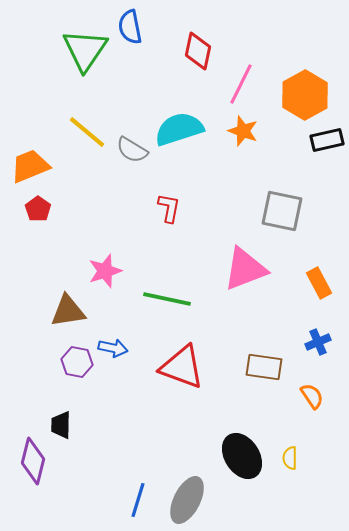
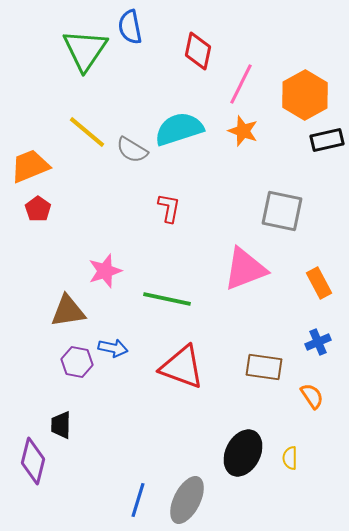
black ellipse: moved 1 px right, 3 px up; rotated 60 degrees clockwise
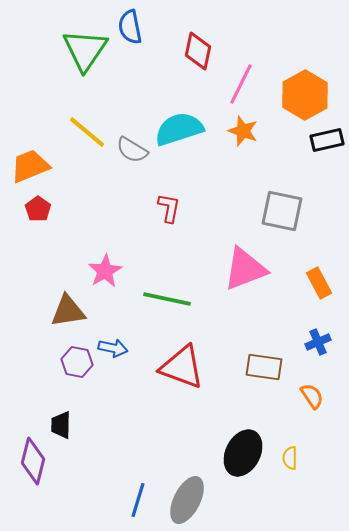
pink star: rotated 12 degrees counterclockwise
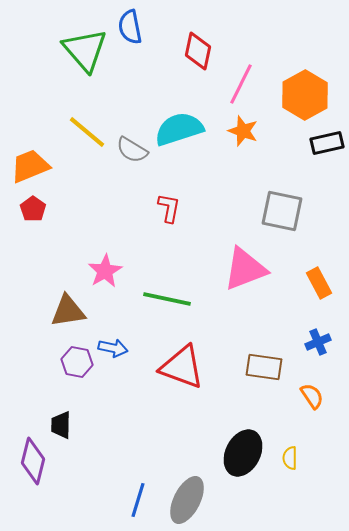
green triangle: rotated 15 degrees counterclockwise
black rectangle: moved 3 px down
red pentagon: moved 5 px left
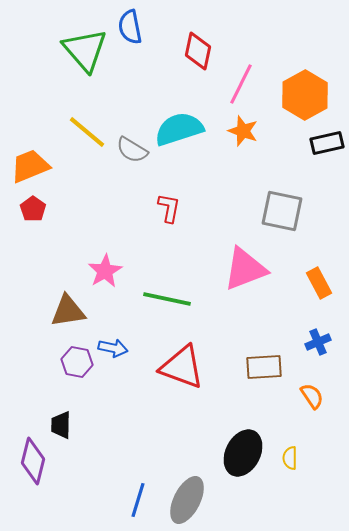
brown rectangle: rotated 12 degrees counterclockwise
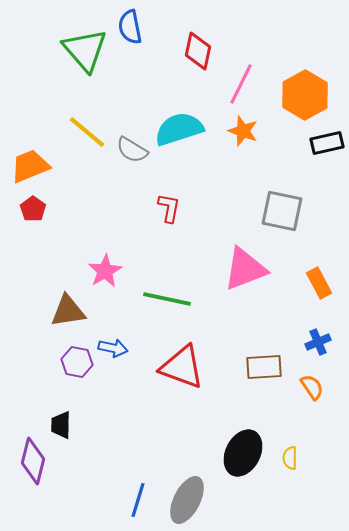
orange semicircle: moved 9 px up
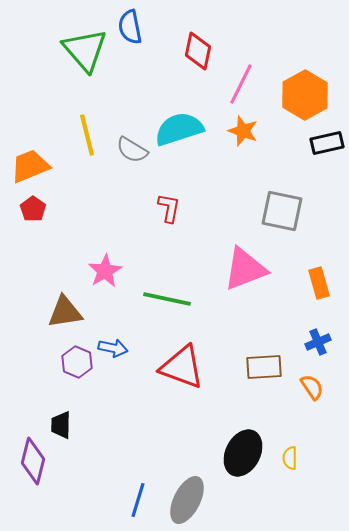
yellow line: moved 3 px down; rotated 36 degrees clockwise
orange rectangle: rotated 12 degrees clockwise
brown triangle: moved 3 px left, 1 px down
purple hexagon: rotated 12 degrees clockwise
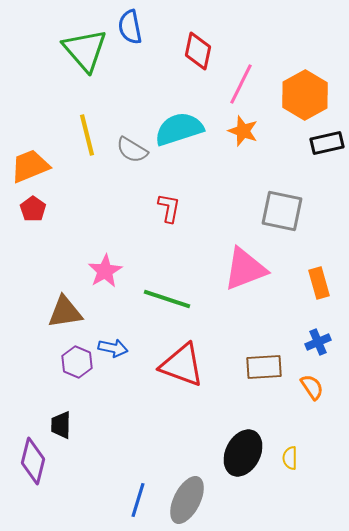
green line: rotated 6 degrees clockwise
red triangle: moved 2 px up
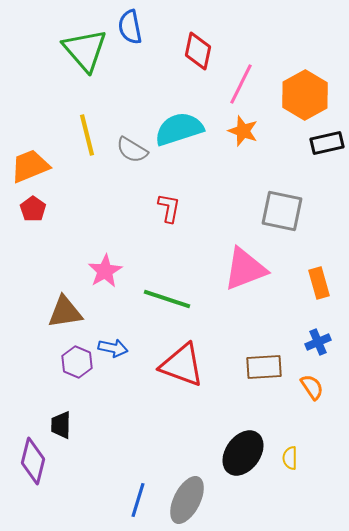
black ellipse: rotated 9 degrees clockwise
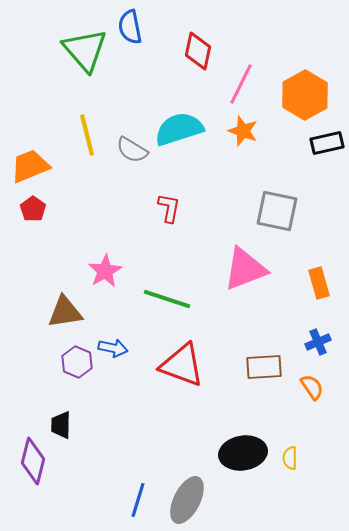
gray square: moved 5 px left
black ellipse: rotated 45 degrees clockwise
